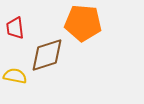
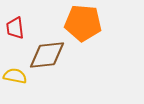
brown diamond: rotated 12 degrees clockwise
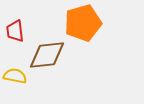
orange pentagon: rotated 21 degrees counterclockwise
red trapezoid: moved 3 px down
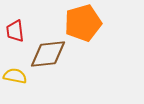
brown diamond: moved 1 px right, 1 px up
